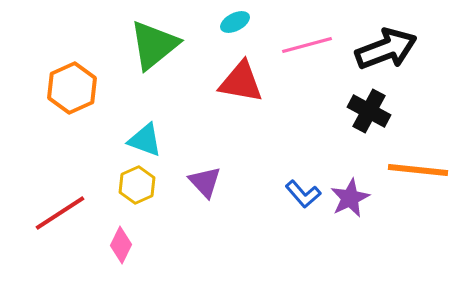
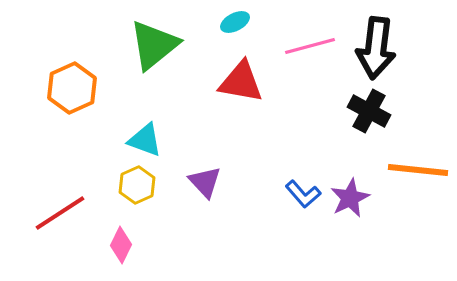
pink line: moved 3 px right, 1 px down
black arrow: moved 10 px left, 1 px up; rotated 118 degrees clockwise
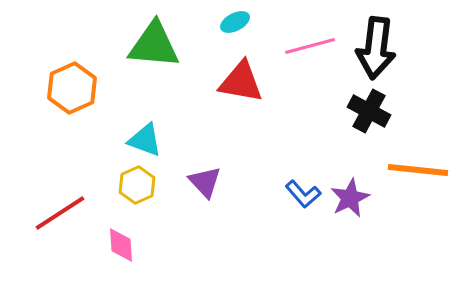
green triangle: rotated 44 degrees clockwise
pink diamond: rotated 30 degrees counterclockwise
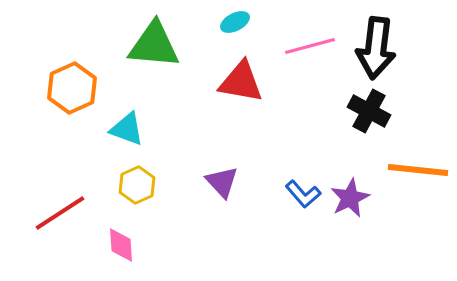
cyan triangle: moved 18 px left, 11 px up
purple triangle: moved 17 px right
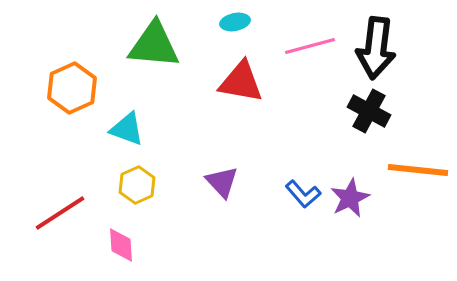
cyan ellipse: rotated 16 degrees clockwise
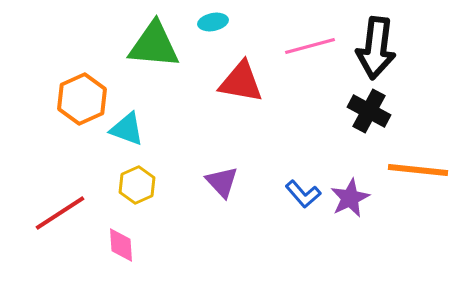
cyan ellipse: moved 22 px left
orange hexagon: moved 10 px right, 11 px down
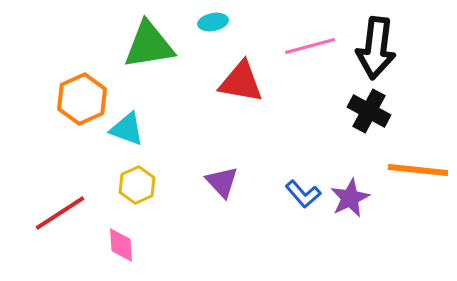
green triangle: moved 5 px left; rotated 14 degrees counterclockwise
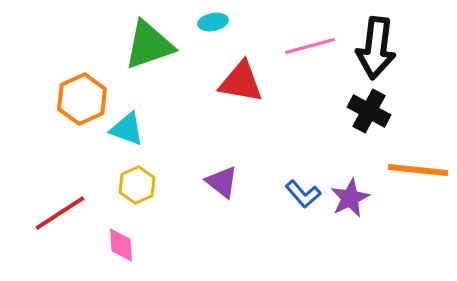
green triangle: rotated 10 degrees counterclockwise
purple triangle: rotated 9 degrees counterclockwise
